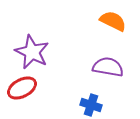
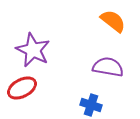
orange semicircle: rotated 12 degrees clockwise
purple star: moved 1 px right, 2 px up
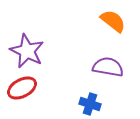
purple star: moved 6 px left, 1 px down
blue cross: moved 1 px left, 1 px up
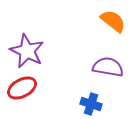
blue cross: moved 1 px right
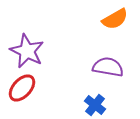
orange semicircle: moved 2 px right, 2 px up; rotated 112 degrees clockwise
red ellipse: rotated 20 degrees counterclockwise
blue cross: moved 4 px right, 1 px down; rotated 20 degrees clockwise
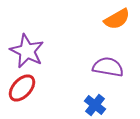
orange semicircle: moved 2 px right
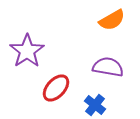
orange semicircle: moved 5 px left, 1 px down
purple star: rotated 12 degrees clockwise
red ellipse: moved 34 px right
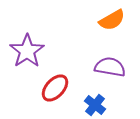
purple semicircle: moved 2 px right
red ellipse: moved 1 px left
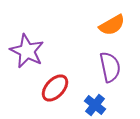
orange semicircle: moved 5 px down
purple star: rotated 12 degrees counterclockwise
purple semicircle: rotated 68 degrees clockwise
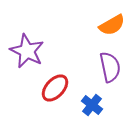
blue cross: moved 3 px left
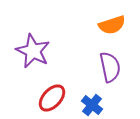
orange semicircle: rotated 12 degrees clockwise
purple star: moved 6 px right
red ellipse: moved 3 px left, 10 px down
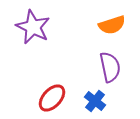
purple star: moved 24 px up
blue cross: moved 3 px right, 4 px up
